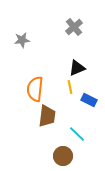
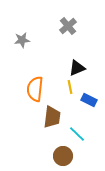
gray cross: moved 6 px left, 1 px up
brown trapezoid: moved 5 px right, 1 px down
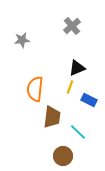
gray cross: moved 4 px right
yellow line: rotated 32 degrees clockwise
cyan line: moved 1 px right, 2 px up
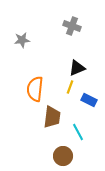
gray cross: rotated 30 degrees counterclockwise
cyan line: rotated 18 degrees clockwise
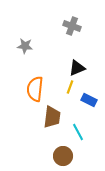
gray star: moved 3 px right, 6 px down; rotated 14 degrees clockwise
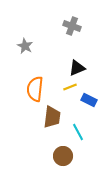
gray star: rotated 21 degrees clockwise
yellow line: rotated 48 degrees clockwise
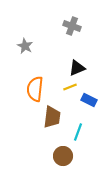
cyan line: rotated 48 degrees clockwise
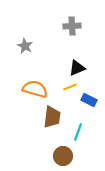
gray cross: rotated 24 degrees counterclockwise
orange semicircle: rotated 100 degrees clockwise
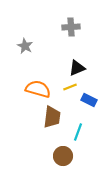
gray cross: moved 1 px left, 1 px down
orange semicircle: moved 3 px right
